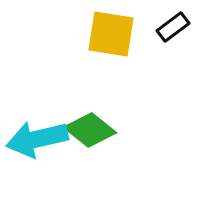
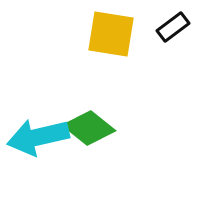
green diamond: moved 1 px left, 2 px up
cyan arrow: moved 1 px right, 2 px up
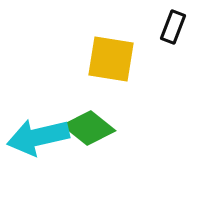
black rectangle: rotated 32 degrees counterclockwise
yellow square: moved 25 px down
